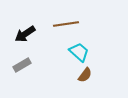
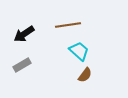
brown line: moved 2 px right, 1 px down
black arrow: moved 1 px left
cyan trapezoid: moved 1 px up
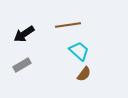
brown semicircle: moved 1 px left, 1 px up
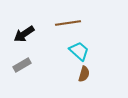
brown line: moved 2 px up
brown semicircle: rotated 21 degrees counterclockwise
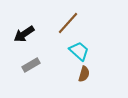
brown line: rotated 40 degrees counterclockwise
gray rectangle: moved 9 px right
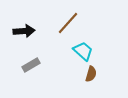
black arrow: moved 3 px up; rotated 150 degrees counterclockwise
cyan trapezoid: moved 4 px right
brown semicircle: moved 7 px right
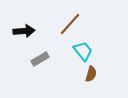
brown line: moved 2 px right, 1 px down
cyan trapezoid: rotated 10 degrees clockwise
gray rectangle: moved 9 px right, 6 px up
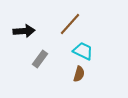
cyan trapezoid: rotated 25 degrees counterclockwise
gray rectangle: rotated 24 degrees counterclockwise
brown semicircle: moved 12 px left
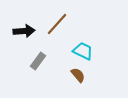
brown line: moved 13 px left
gray rectangle: moved 2 px left, 2 px down
brown semicircle: moved 1 px left, 1 px down; rotated 56 degrees counterclockwise
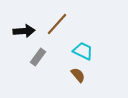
gray rectangle: moved 4 px up
